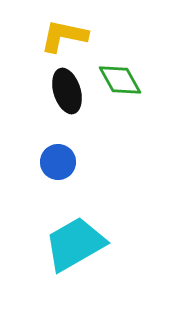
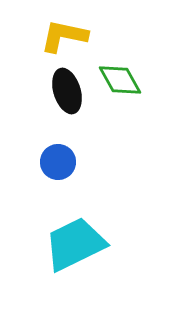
cyan trapezoid: rotated 4 degrees clockwise
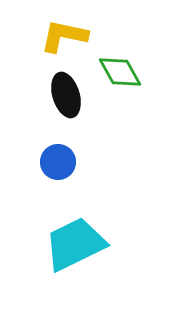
green diamond: moved 8 px up
black ellipse: moved 1 px left, 4 px down
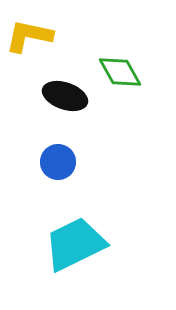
yellow L-shape: moved 35 px left
black ellipse: moved 1 px left, 1 px down; rotated 54 degrees counterclockwise
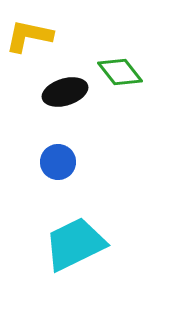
green diamond: rotated 9 degrees counterclockwise
black ellipse: moved 4 px up; rotated 36 degrees counterclockwise
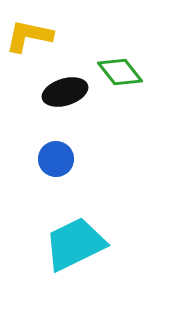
blue circle: moved 2 px left, 3 px up
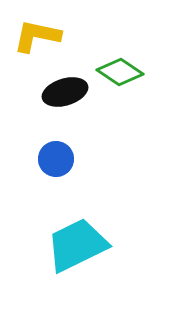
yellow L-shape: moved 8 px right
green diamond: rotated 18 degrees counterclockwise
cyan trapezoid: moved 2 px right, 1 px down
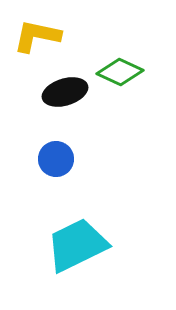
green diamond: rotated 9 degrees counterclockwise
